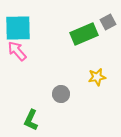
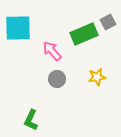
pink arrow: moved 35 px right
gray circle: moved 4 px left, 15 px up
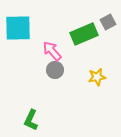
gray circle: moved 2 px left, 9 px up
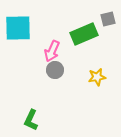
gray square: moved 3 px up; rotated 14 degrees clockwise
pink arrow: rotated 115 degrees counterclockwise
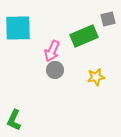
green rectangle: moved 2 px down
yellow star: moved 1 px left
green L-shape: moved 17 px left
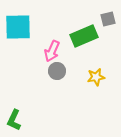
cyan square: moved 1 px up
gray circle: moved 2 px right, 1 px down
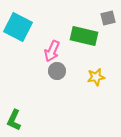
gray square: moved 1 px up
cyan square: rotated 28 degrees clockwise
green rectangle: rotated 36 degrees clockwise
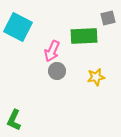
green rectangle: rotated 16 degrees counterclockwise
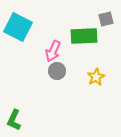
gray square: moved 2 px left, 1 px down
pink arrow: moved 1 px right
yellow star: rotated 18 degrees counterclockwise
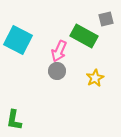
cyan square: moved 13 px down
green rectangle: rotated 32 degrees clockwise
pink arrow: moved 6 px right
yellow star: moved 1 px left, 1 px down
green L-shape: rotated 15 degrees counterclockwise
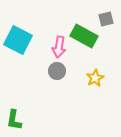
pink arrow: moved 4 px up; rotated 15 degrees counterclockwise
